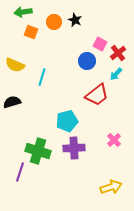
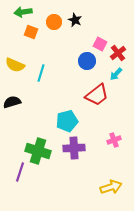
cyan line: moved 1 px left, 4 px up
pink cross: rotated 24 degrees clockwise
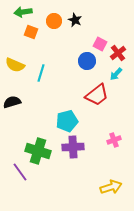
orange circle: moved 1 px up
purple cross: moved 1 px left, 1 px up
purple line: rotated 54 degrees counterclockwise
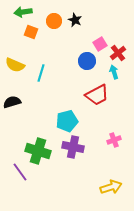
pink square: rotated 32 degrees clockwise
cyan arrow: moved 2 px left, 2 px up; rotated 120 degrees clockwise
red trapezoid: rotated 10 degrees clockwise
purple cross: rotated 15 degrees clockwise
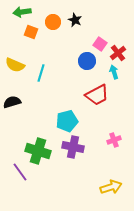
green arrow: moved 1 px left
orange circle: moved 1 px left, 1 px down
pink square: rotated 24 degrees counterclockwise
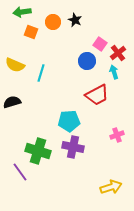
cyan pentagon: moved 2 px right; rotated 10 degrees clockwise
pink cross: moved 3 px right, 5 px up
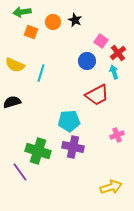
pink square: moved 1 px right, 3 px up
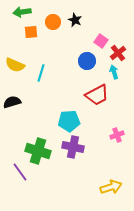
orange square: rotated 24 degrees counterclockwise
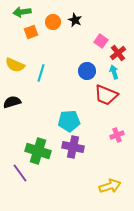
orange square: rotated 16 degrees counterclockwise
blue circle: moved 10 px down
red trapezoid: moved 9 px right; rotated 50 degrees clockwise
purple line: moved 1 px down
yellow arrow: moved 1 px left, 1 px up
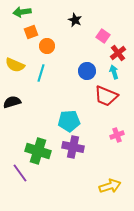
orange circle: moved 6 px left, 24 px down
pink square: moved 2 px right, 5 px up
red trapezoid: moved 1 px down
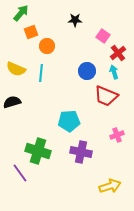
green arrow: moved 1 px left, 1 px down; rotated 138 degrees clockwise
black star: rotated 24 degrees counterclockwise
yellow semicircle: moved 1 px right, 4 px down
cyan line: rotated 12 degrees counterclockwise
purple cross: moved 8 px right, 5 px down
